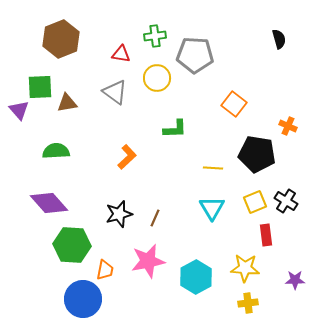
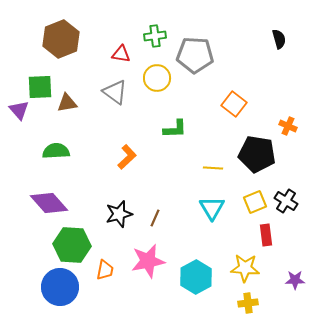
blue circle: moved 23 px left, 12 px up
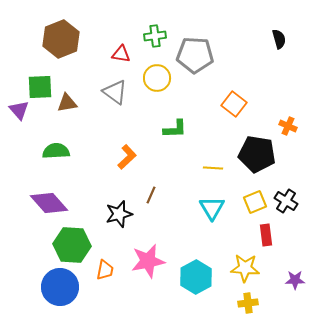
brown line: moved 4 px left, 23 px up
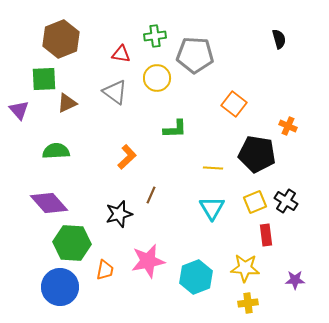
green square: moved 4 px right, 8 px up
brown triangle: rotated 15 degrees counterclockwise
green hexagon: moved 2 px up
cyan hexagon: rotated 8 degrees clockwise
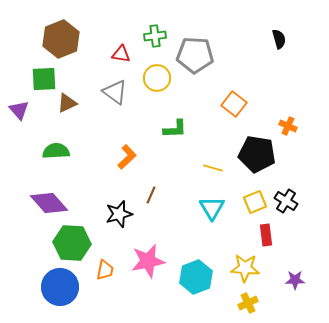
yellow line: rotated 12 degrees clockwise
yellow cross: rotated 18 degrees counterclockwise
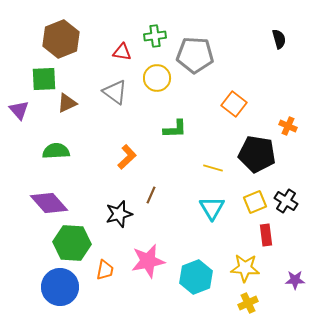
red triangle: moved 1 px right, 2 px up
